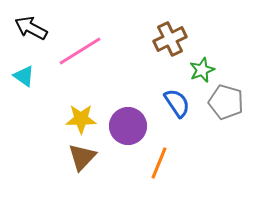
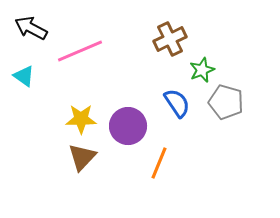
pink line: rotated 9 degrees clockwise
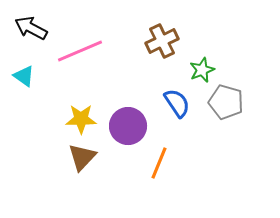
brown cross: moved 8 px left, 2 px down
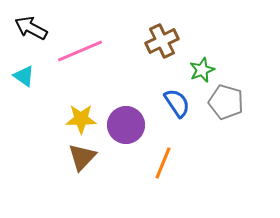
purple circle: moved 2 px left, 1 px up
orange line: moved 4 px right
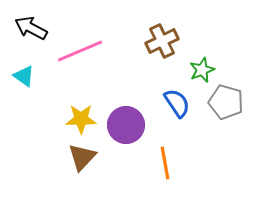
orange line: moved 2 px right; rotated 32 degrees counterclockwise
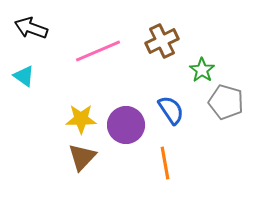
black arrow: rotated 8 degrees counterclockwise
pink line: moved 18 px right
green star: rotated 15 degrees counterclockwise
blue semicircle: moved 6 px left, 7 px down
